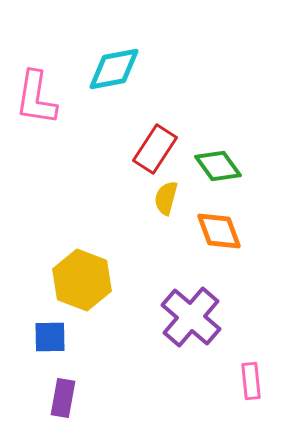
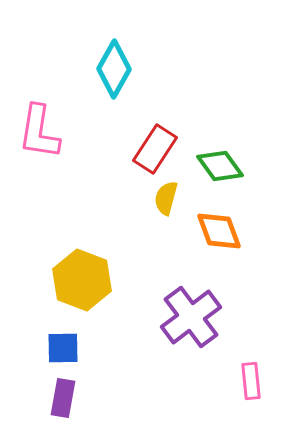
cyan diamond: rotated 50 degrees counterclockwise
pink L-shape: moved 3 px right, 34 px down
green diamond: moved 2 px right
purple cross: rotated 12 degrees clockwise
blue square: moved 13 px right, 11 px down
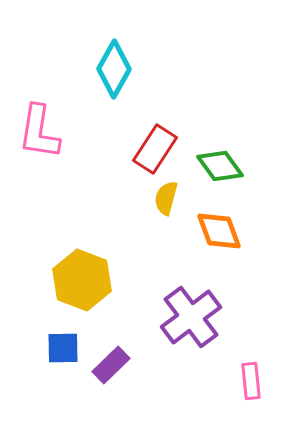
purple rectangle: moved 48 px right, 33 px up; rotated 36 degrees clockwise
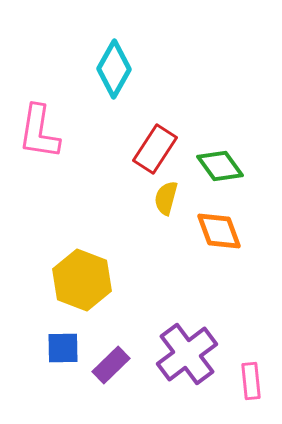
purple cross: moved 4 px left, 37 px down
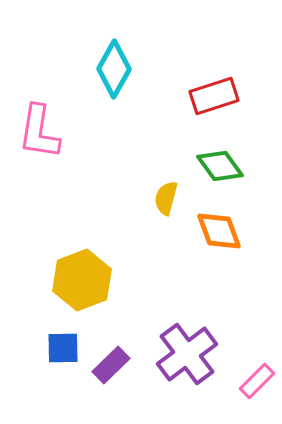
red rectangle: moved 59 px right, 53 px up; rotated 39 degrees clockwise
yellow hexagon: rotated 18 degrees clockwise
pink rectangle: moved 6 px right; rotated 51 degrees clockwise
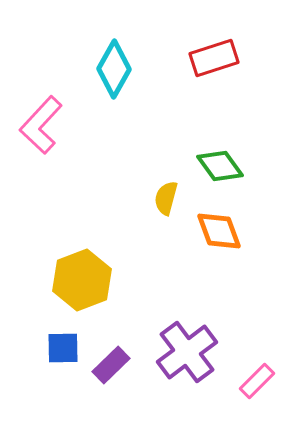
red rectangle: moved 38 px up
pink L-shape: moved 2 px right, 7 px up; rotated 34 degrees clockwise
purple cross: moved 2 px up
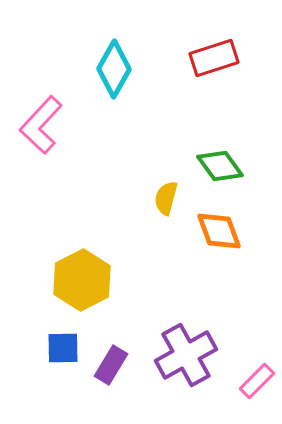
yellow hexagon: rotated 6 degrees counterclockwise
purple cross: moved 1 px left, 3 px down; rotated 8 degrees clockwise
purple rectangle: rotated 15 degrees counterclockwise
